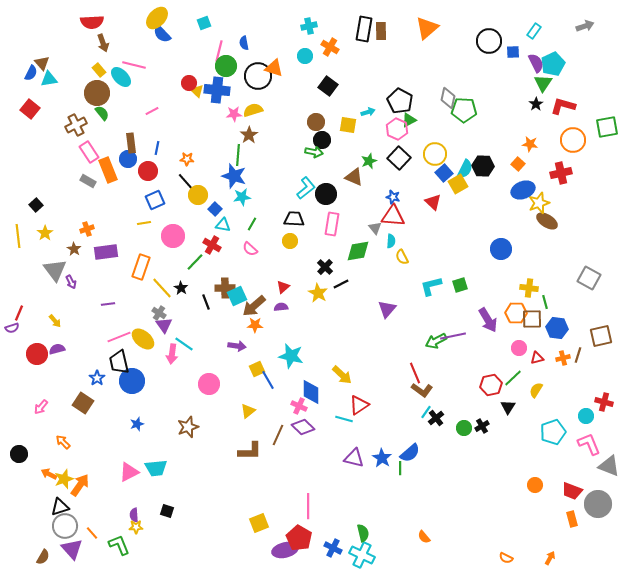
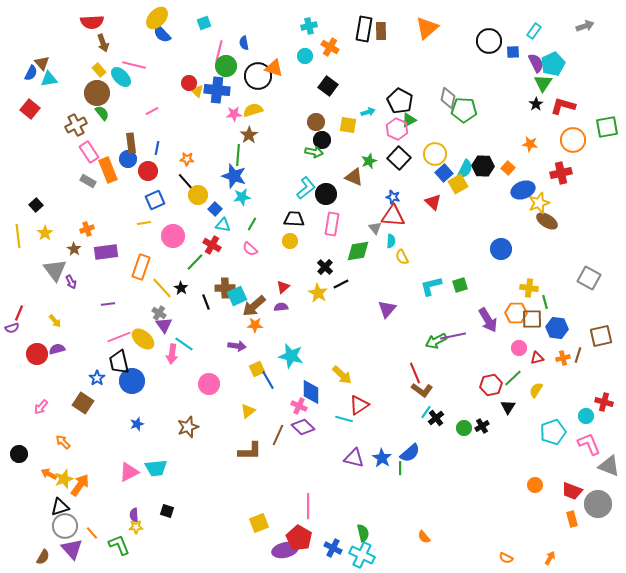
orange square at (518, 164): moved 10 px left, 4 px down
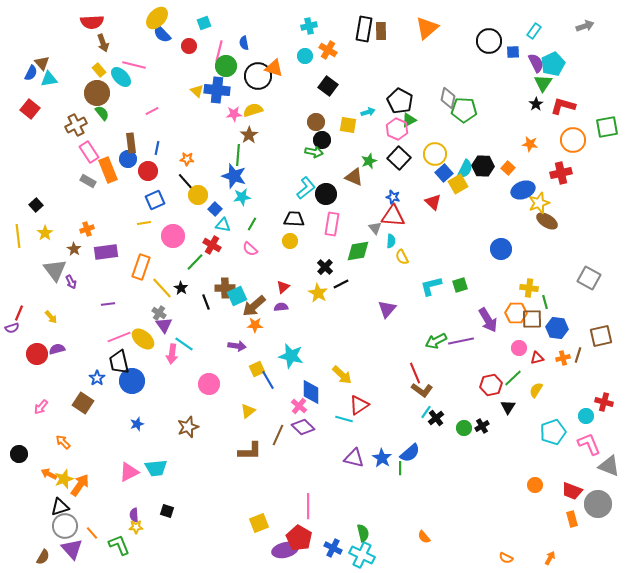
orange cross at (330, 47): moved 2 px left, 3 px down
red circle at (189, 83): moved 37 px up
yellow arrow at (55, 321): moved 4 px left, 4 px up
purple line at (453, 336): moved 8 px right, 5 px down
pink cross at (299, 406): rotated 14 degrees clockwise
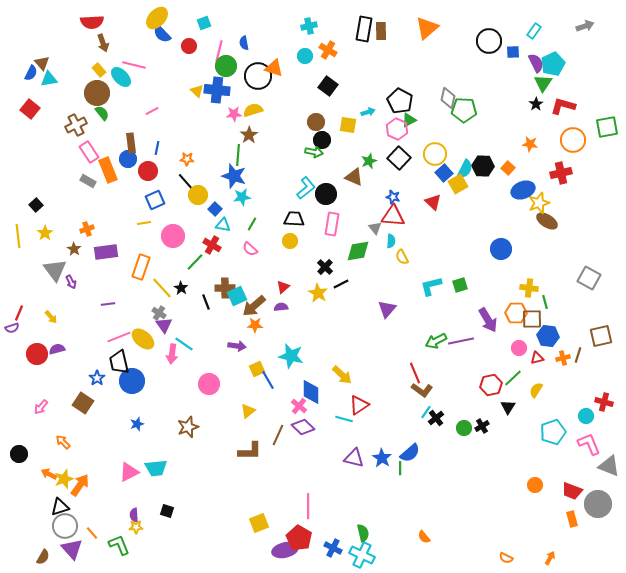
blue hexagon at (557, 328): moved 9 px left, 8 px down
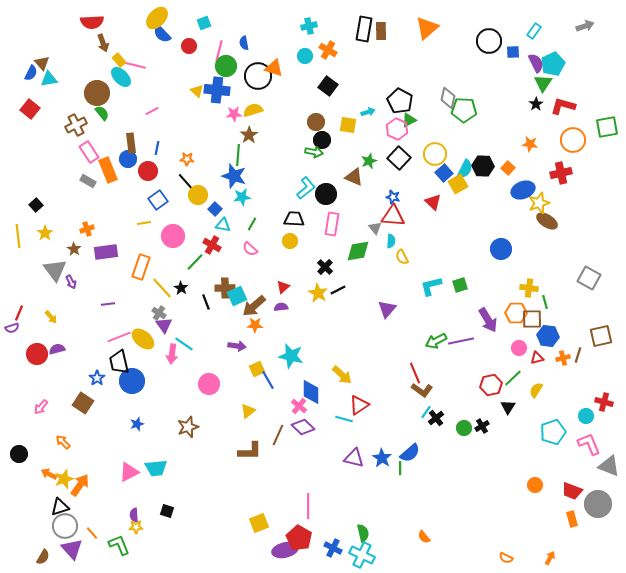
yellow rectangle at (99, 70): moved 20 px right, 10 px up
blue square at (155, 200): moved 3 px right; rotated 12 degrees counterclockwise
black line at (341, 284): moved 3 px left, 6 px down
